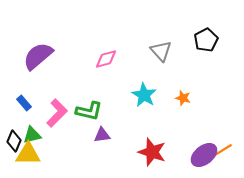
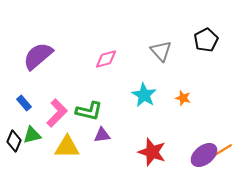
yellow triangle: moved 39 px right, 7 px up
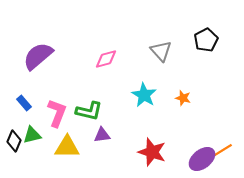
pink L-shape: rotated 24 degrees counterclockwise
purple ellipse: moved 2 px left, 4 px down
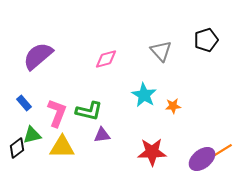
black pentagon: rotated 10 degrees clockwise
orange star: moved 10 px left, 8 px down; rotated 21 degrees counterclockwise
black diamond: moved 3 px right, 7 px down; rotated 30 degrees clockwise
yellow triangle: moved 5 px left
red star: rotated 20 degrees counterclockwise
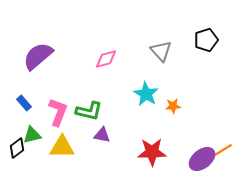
cyan star: moved 2 px right, 1 px up
pink L-shape: moved 1 px right, 1 px up
purple triangle: rotated 18 degrees clockwise
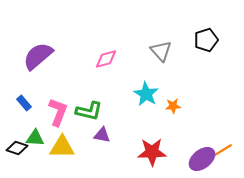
green triangle: moved 3 px right, 3 px down; rotated 18 degrees clockwise
black diamond: rotated 55 degrees clockwise
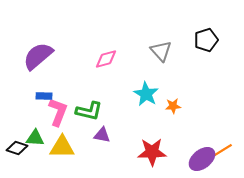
blue rectangle: moved 20 px right, 7 px up; rotated 49 degrees counterclockwise
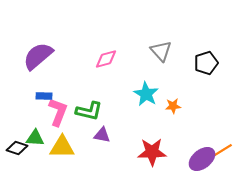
black pentagon: moved 23 px down
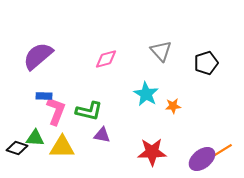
pink L-shape: moved 2 px left, 1 px up
